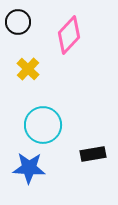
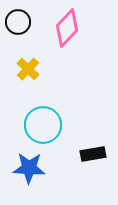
pink diamond: moved 2 px left, 7 px up
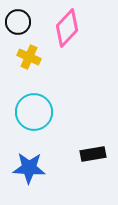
yellow cross: moved 1 px right, 12 px up; rotated 20 degrees counterclockwise
cyan circle: moved 9 px left, 13 px up
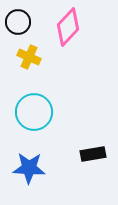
pink diamond: moved 1 px right, 1 px up
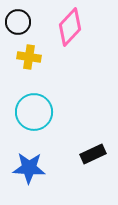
pink diamond: moved 2 px right
yellow cross: rotated 15 degrees counterclockwise
black rectangle: rotated 15 degrees counterclockwise
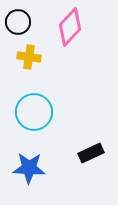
black rectangle: moved 2 px left, 1 px up
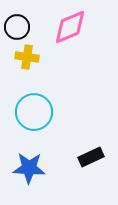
black circle: moved 1 px left, 5 px down
pink diamond: rotated 24 degrees clockwise
yellow cross: moved 2 px left
black rectangle: moved 4 px down
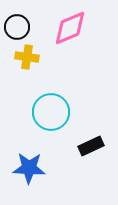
pink diamond: moved 1 px down
cyan circle: moved 17 px right
black rectangle: moved 11 px up
